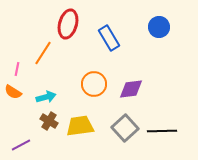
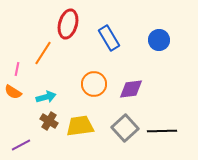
blue circle: moved 13 px down
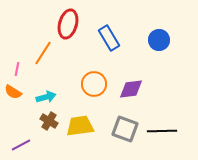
gray square: moved 1 px down; rotated 28 degrees counterclockwise
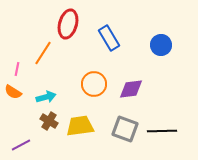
blue circle: moved 2 px right, 5 px down
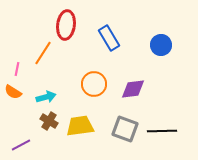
red ellipse: moved 2 px left, 1 px down; rotated 8 degrees counterclockwise
purple diamond: moved 2 px right
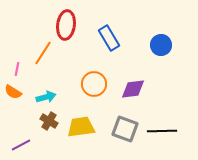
yellow trapezoid: moved 1 px right, 1 px down
